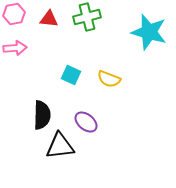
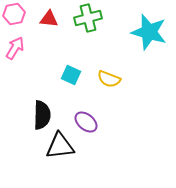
green cross: moved 1 px right, 1 px down
pink arrow: rotated 55 degrees counterclockwise
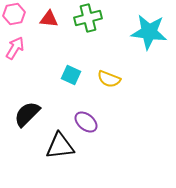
cyan star: rotated 9 degrees counterclockwise
black semicircle: moved 15 px left, 1 px up; rotated 136 degrees counterclockwise
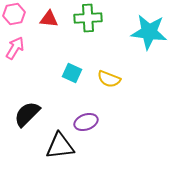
green cross: rotated 12 degrees clockwise
cyan square: moved 1 px right, 2 px up
purple ellipse: rotated 60 degrees counterclockwise
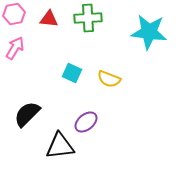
purple ellipse: rotated 20 degrees counterclockwise
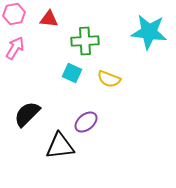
green cross: moved 3 px left, 23 px down
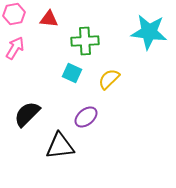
yellow semicircle: rotated 115 degrees clockwise
purple ellipse: moved 5 px up
